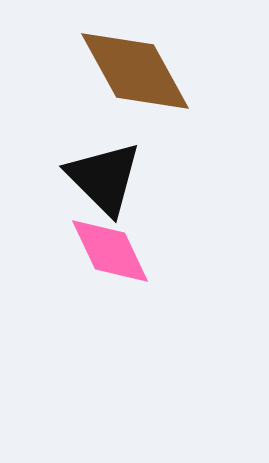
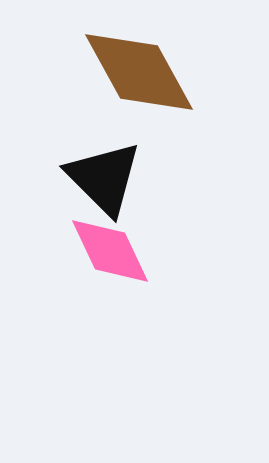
brown diamond: moved 4 px right, 1 px down
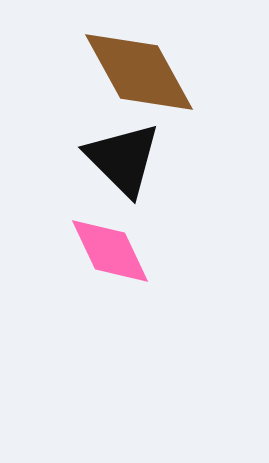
black triangle: moved 19 px right, 19 px up
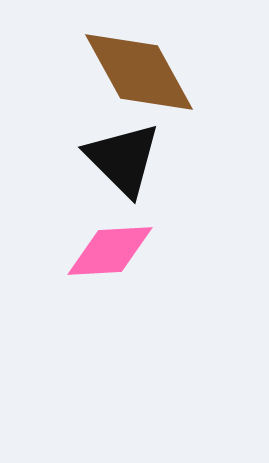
pink diamond: rotated 68 degrees counterclockwise
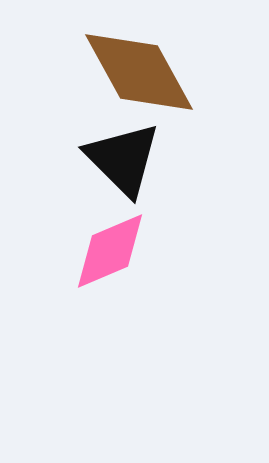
pink diamond: rotated 20 degrees counterclockwise
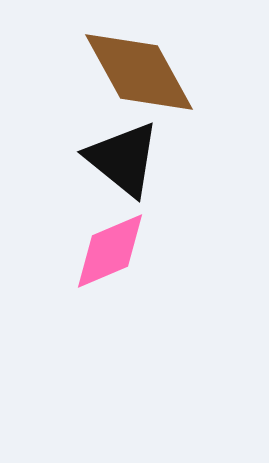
black triangle: rotated 6 degrees counterclockwise
